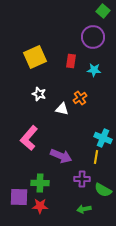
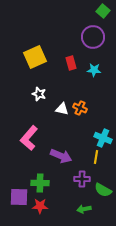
red rectangle: moved 2 px down; rotated 24 degrees counterclockwise
orange cross: moved 10 px down; rotated 32 degrees counterclockwise
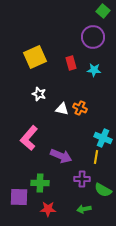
red star: moved 8 px right, 3 px down
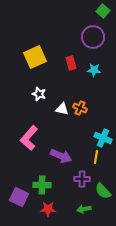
green cross: moved 2 px right, 2 px down
green semicircle: moved 1 px down; rotated 18 degrees clockwise
purple square: rotated 24 degrees clockwise
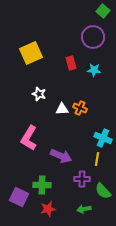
yellow square: moved 4 px left, 4 px up
white triangle: rotated 16 degrees counterclockwise
pink L-shape: rotated 10 degrees counterclockwise
yellow line: moved 1 px right, 2 px down
red star: rotated 14 degrees counterclockwise
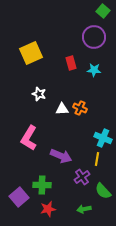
purple circle: moved 1 px right
purple cross: moved 2 px up; rotated 35 degrees counterclockwise
purple square: rotated 24 degrees clockwise
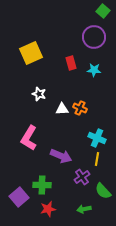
cyan cross: moved 6 px left
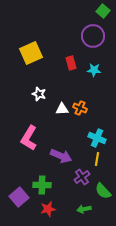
purple circle: moved 1 px left, 1 px up
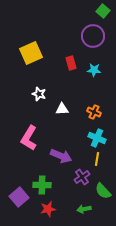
orange cross: moved 14 px right, 4 px down
